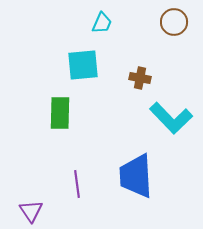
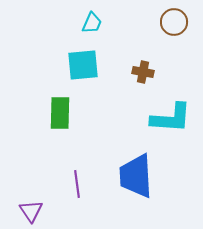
cyan trapezoid: moved 10 px left
brown cross: moved 3 px right, 6 px up
cyan L-shape: rotated 42 degrees counterclockwise
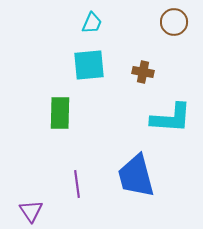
cyan square: moved 6 px right
blue trapezoid: rotated 12 degrees counterclockwise
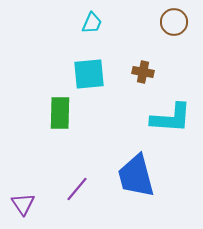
cyan square: moved 9 px down
purple line: moved 5 px down; rotated 48 degrees clockwise
purple triangle: moved 8 px left, 7 px up
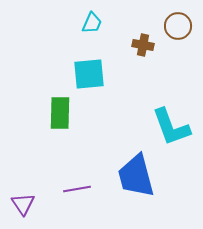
brown circle: moved 4 px right, 4 px down
brown cross: moved 27 px up
cyan L-shape: moved 9 px down; rotated 66 degrees clockwise
purple line: rotated 40 degrees clockwise
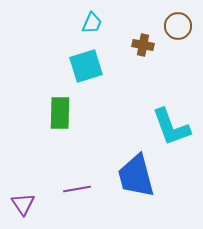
cyan square: moved 3 px left, 8 px up; rotated 12 degrees counterclockwise
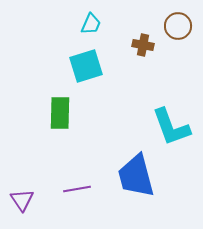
cyan trapezoid: moved 1 px left, 1 px down
purple triangle: moved 1 px left, 4 px up
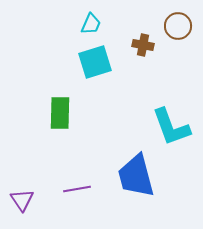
cyan square: moved 9 px right, 4 px up
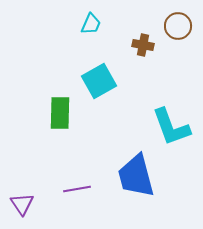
cyan square: moved 4 px right, 19 px down; rotated 12 degrees counterclockwise
purple triangle: moved 4 px down
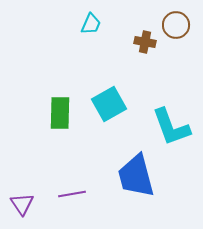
brown circle: moved 2 px left, 1 px up
brown cross: moved 2 px right, 3 px up
cyan square: moved 10 px right, 23 px down
purple line: moved 5 px left, 5 px down
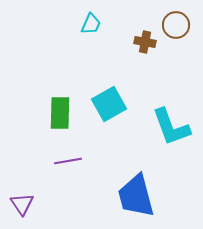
blue trapezoid: moved 20 px down
purple line: moved 4 px left, 33 px up
